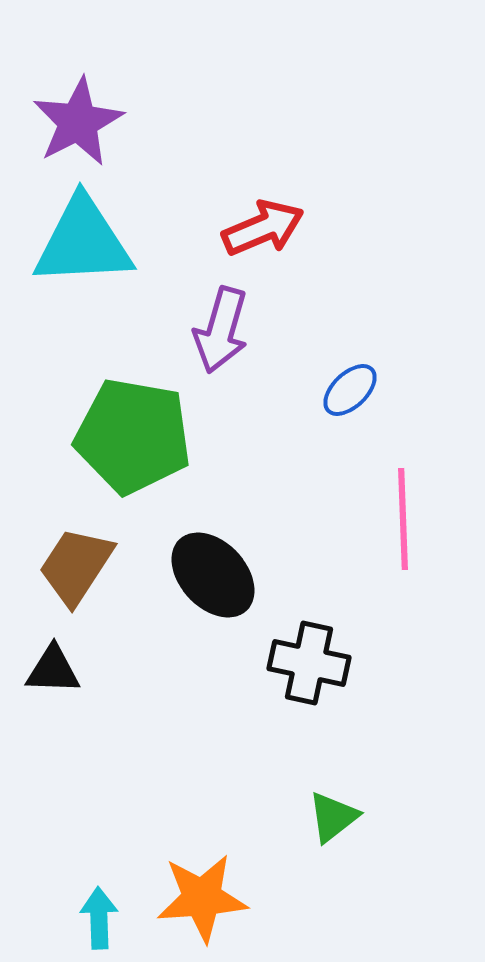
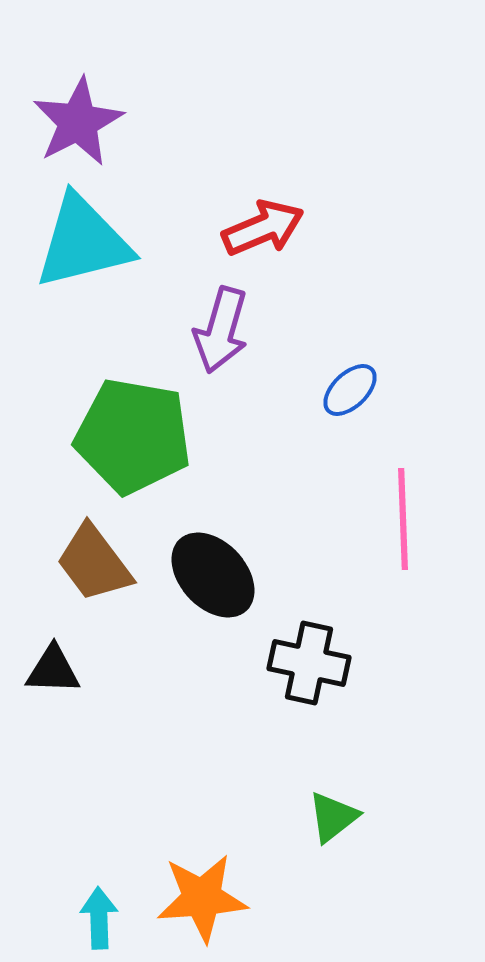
cyan triangle: rotated 11 degrees counterclockwise
brown trapezoid: moved 18 px right, 3 px up; rotated 70 degrees counterclockwise
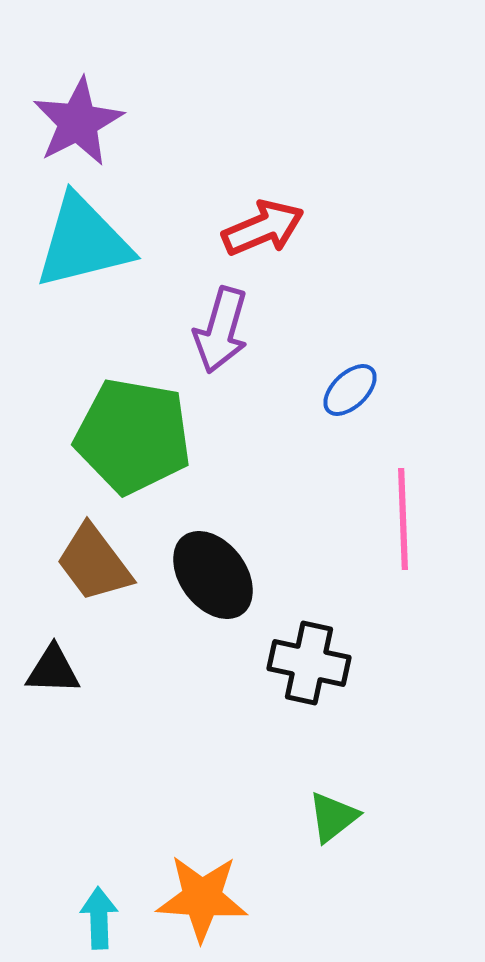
black ellipse: rotated 6 degrees clockwise
orange star: rotated 8 degrees clockwise
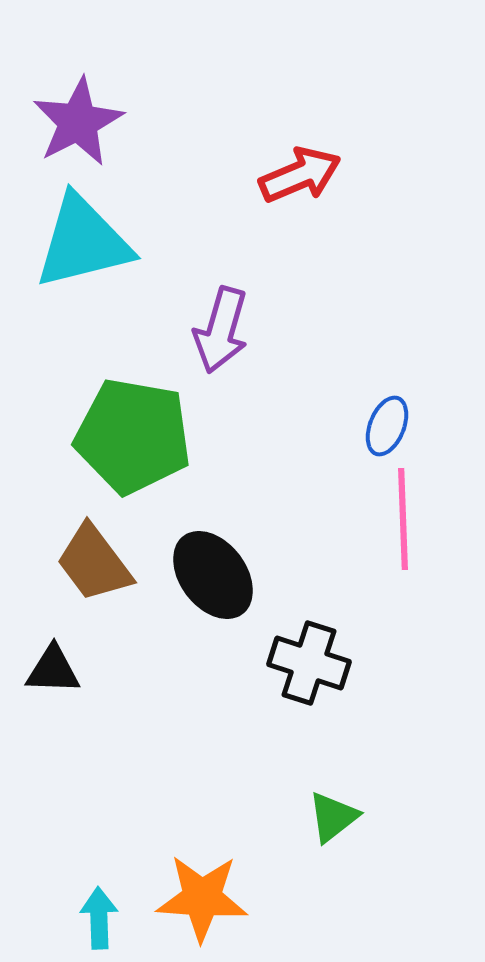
red arrow: moved 37 px right, 53 px up
blue ellipse: moved 37 px right, 36 px down; rotated 24 degrees counterclockwise
black cross: rotated 6 degrees clockwise
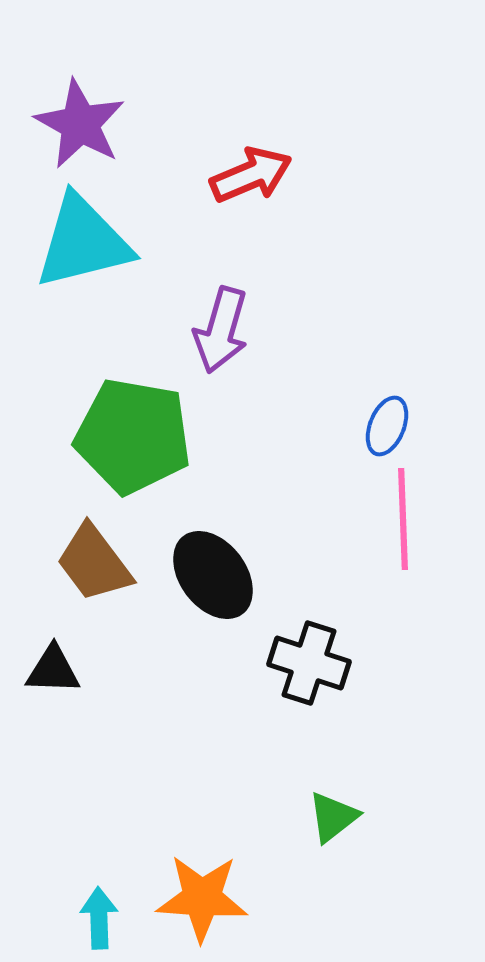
purple star: moved 2 px right, 2 px down; rotated 16 degrees counterclockwise
red arrow: moved 49 px left
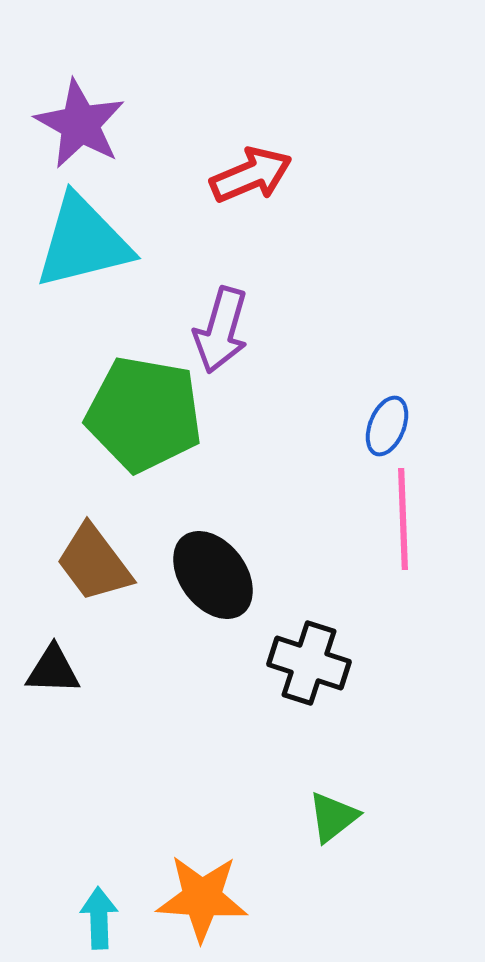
green pentagon: moved 11 px right, 22 px up
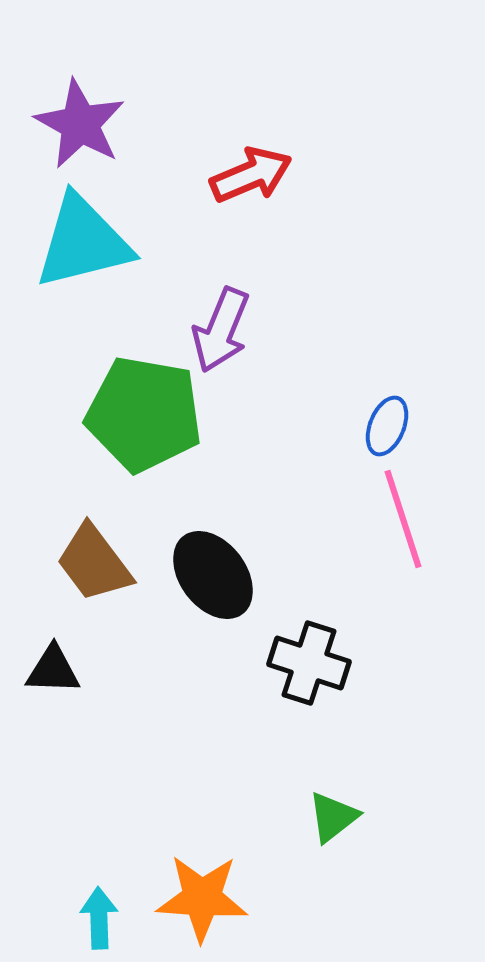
purple arrow: rotated 6 degrees clockwise
pink line: rotated 16 degrees counterclockwise
